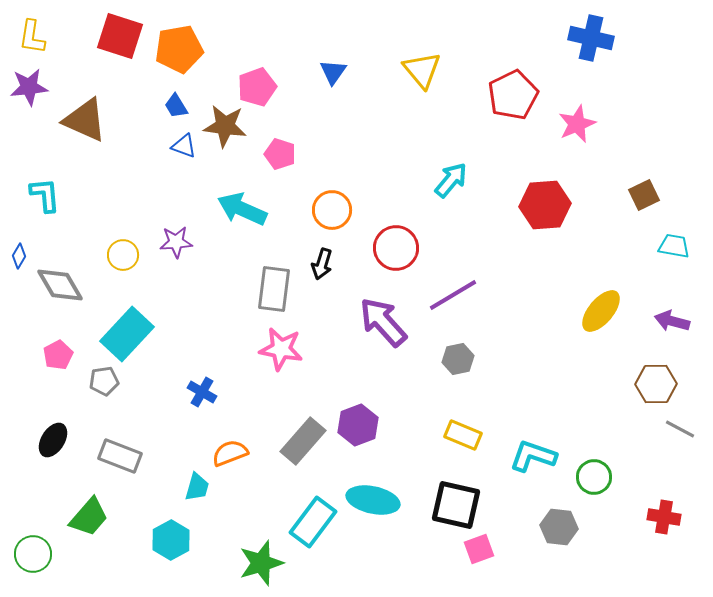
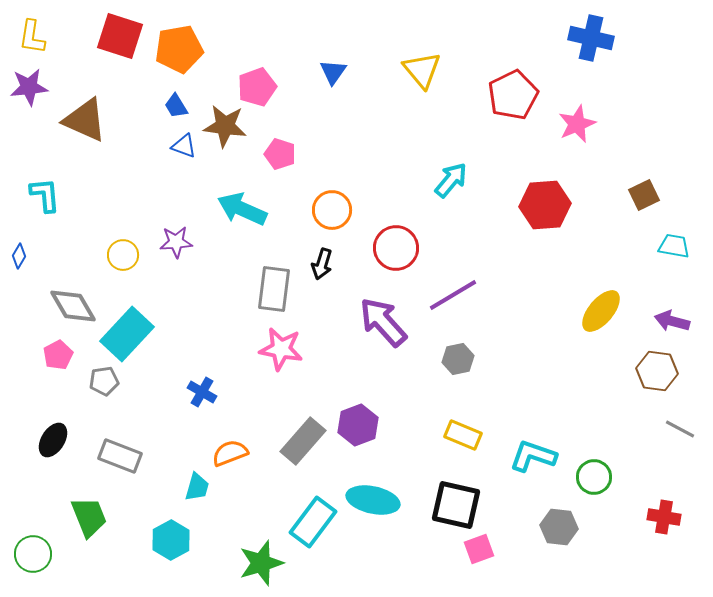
gray diamond at (60, 285): moved 13 px right, 21 px down
brown hexagon at (656, 384): moved 1 px right, 13 px up; rotated 9 degrees clockwise
green trapezoid at (89, 517): rotated 63 degrees counterclockwise
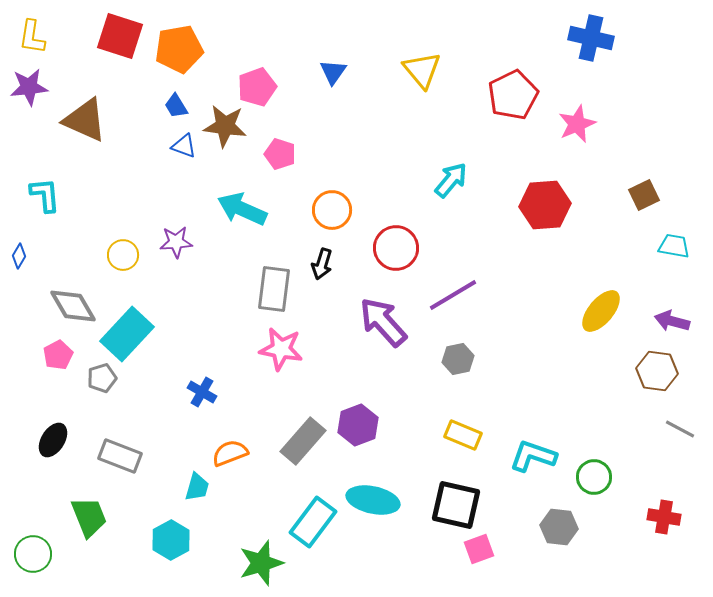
gray pentagon at (104, 381): moved 2 px left, 3 px up; rotated 8 degrees counterclockwise
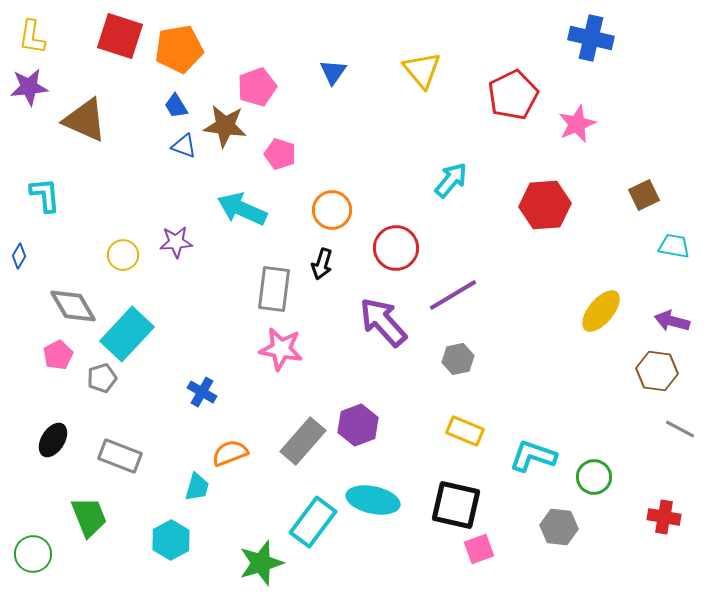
yellow rectangle at (463, 435): moved 2 px right, 4 px up
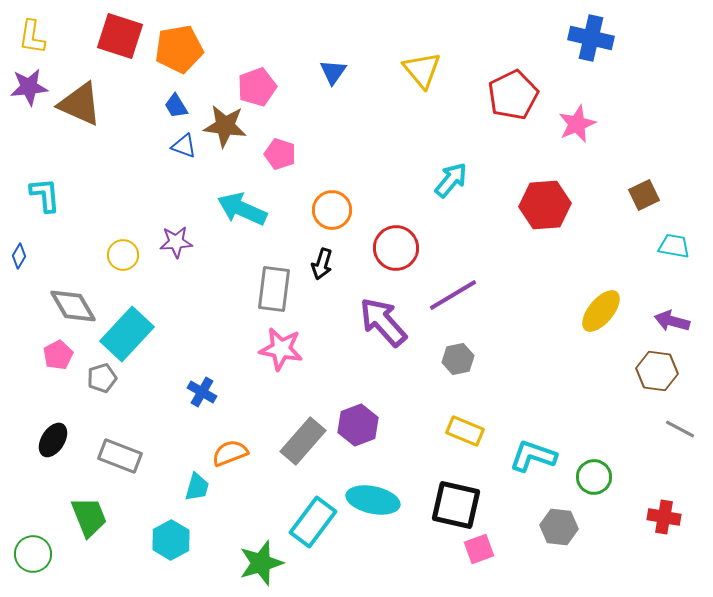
brown triangle at (85, 120): moved 5 px left, 16 px up
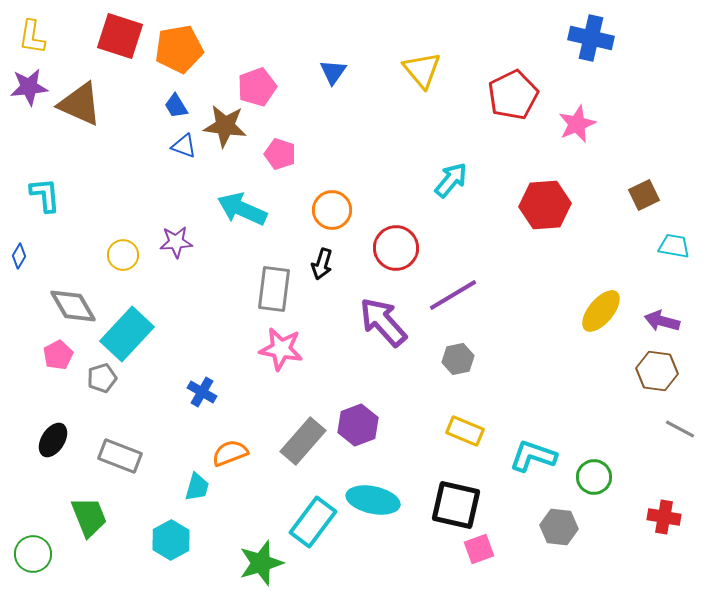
purple arrow at (672, 321): moved 10 px left
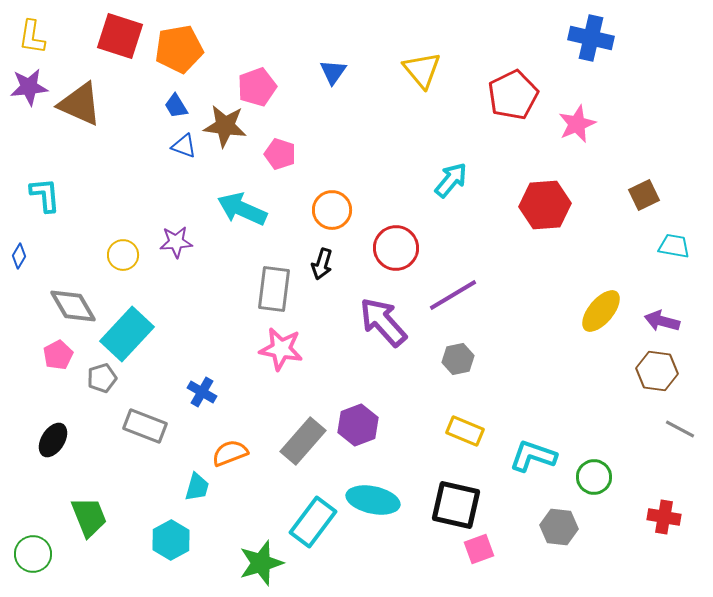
gray rectangle at (120, 456): moved 25 px right, 30 px up
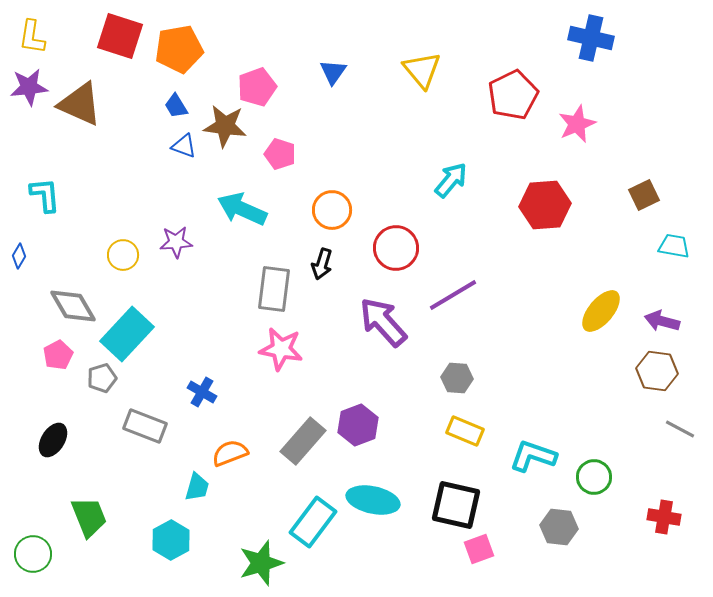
gray hexagon at (458, 359): moved 1 px left, 19 px down; rotated 16 degrees clockwise
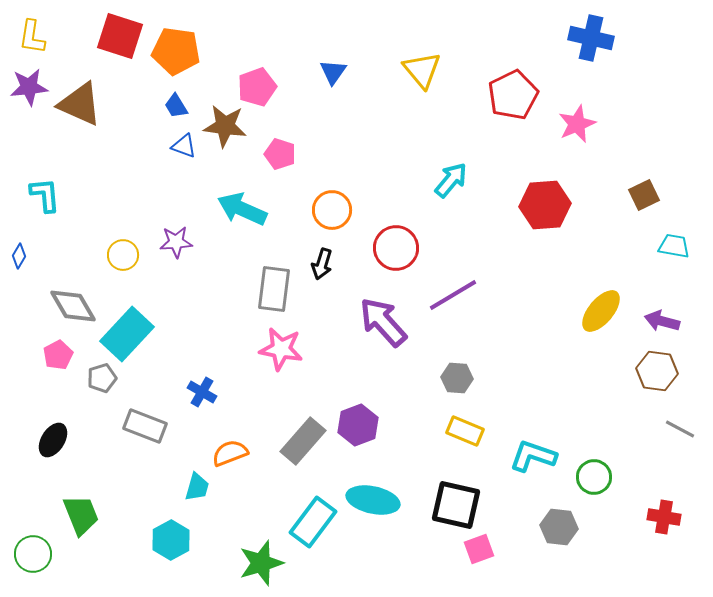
orange pentagon at (179, 49): moved 3 px left, 2 px down; rotated 18 degrees clockwise
green trapezoid at (89, 517): moved 8 px left, 2 px up
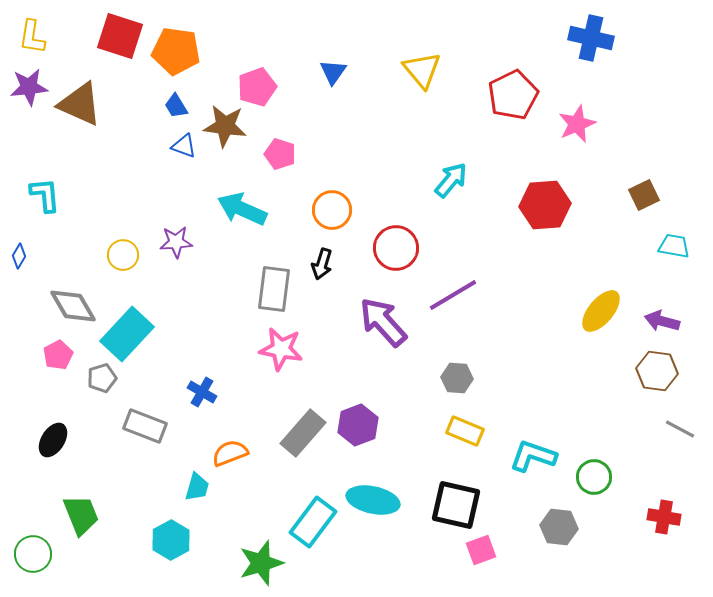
gray rectangle at (303, 441): moved 8 px up
pink square at (479, 549): moved 2 px right, 1 px down
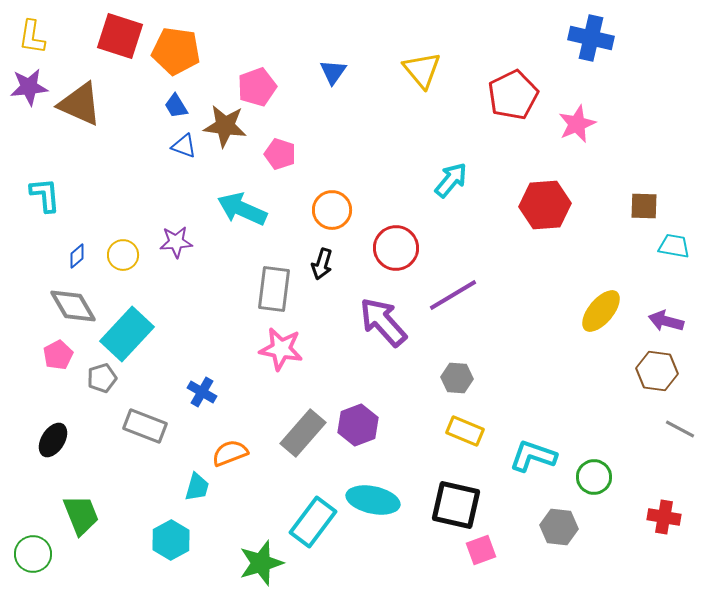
brown square at (644, 195): moved 11 px down; rotated 28 degrees clockwise
blue diamond at (19, 256): moved 58 px right; rotated 20 degrees clockwise
purple arrow at (662, 321): moved 4 px right
